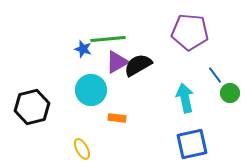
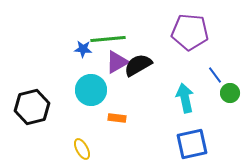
blue star: rotated 12 degrees counterclockwise
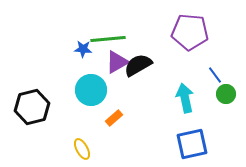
green circle: moved 4 px left, 1 px down
orange rectangle: moved 3 px left; rotated 48 degrees counterclockwise
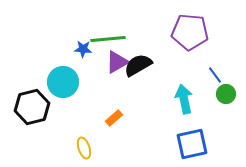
cyan circle: moved 28 px left, 8 px up
cyan arrow: moved 1 px left, 1 px down
yellow ellipse: moved 2 px right, 1 px up; rotated 10 degrees clockwise
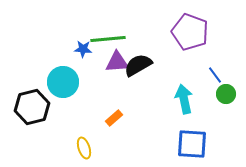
purple pentagon: rotated 15 degrees clockwise
purple triangle: rotated 25 degrees clockwise
blue square: rotated 16 degrees clockwise
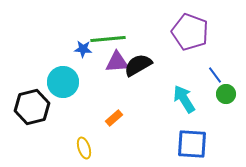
cyan arrow: rotated 20 degrees counterclockwise
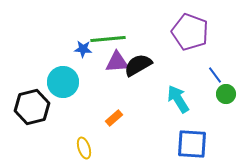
cyan arrow: moved 6 px left
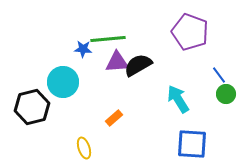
blue line: moved 4 px right
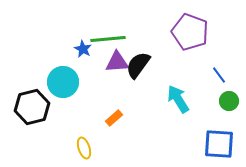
blue star: rotated 24 degrees clockwise
black semicircle: rotated 24 degrees counterclockwise
green circle: moved 3 px right, 7 px down
blue square: moved 27 px right
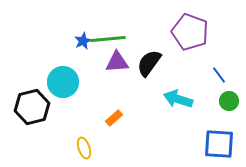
blue star: moved 8 px up; rotated 18 degrees clockwise
black semicircle: moved 11 px right, 2 px up
cyan arrow: rotated 40 degrees counterclockwise
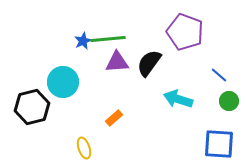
purple pentagon: moved 5 px left
blue line: rotated 12 degrees counterclockwise
